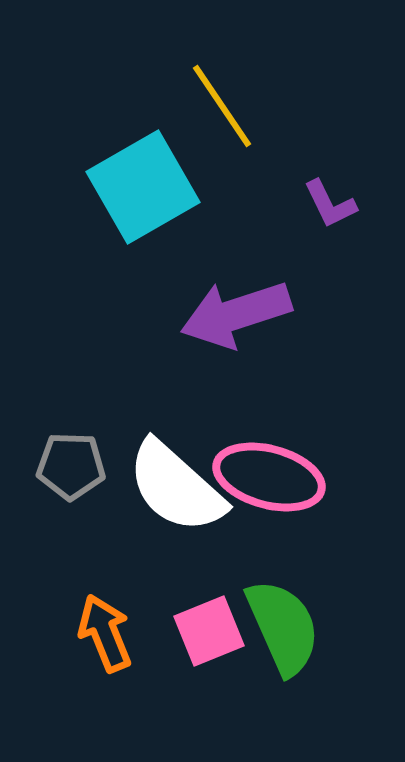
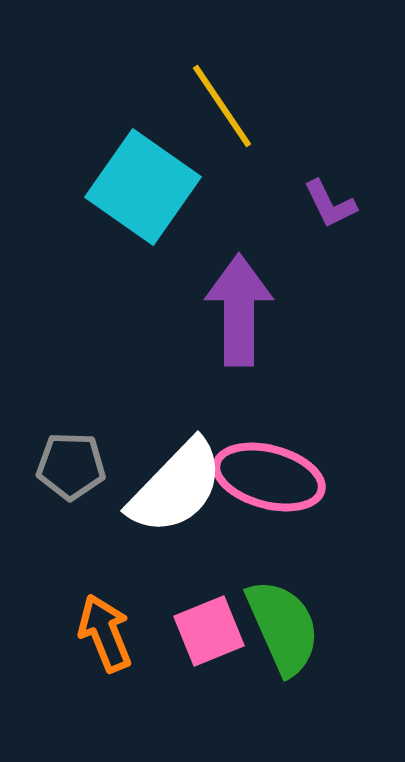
cyan square: rotated 25 degrees counterclockwise
purple arrow: moved 3 px right, 4 px up; rotated 108 degrees clockwise
white semicircle: rotated 88 degrees counterclockwise
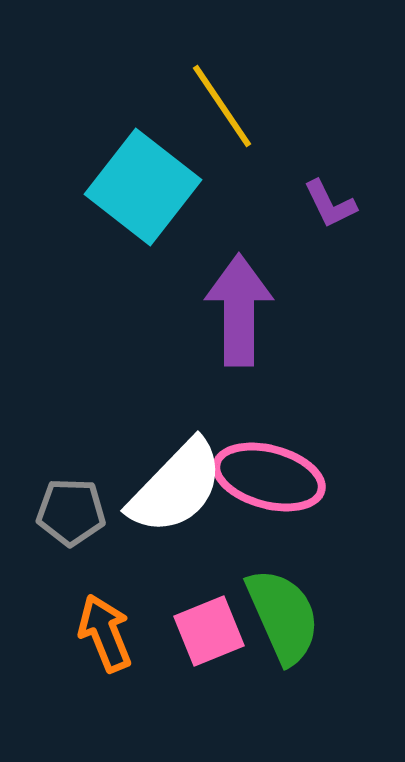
cyan square: rotated 3 degrees clockwise
gray pentagon: moved 46 px down
green semicircle: moved 11 px up
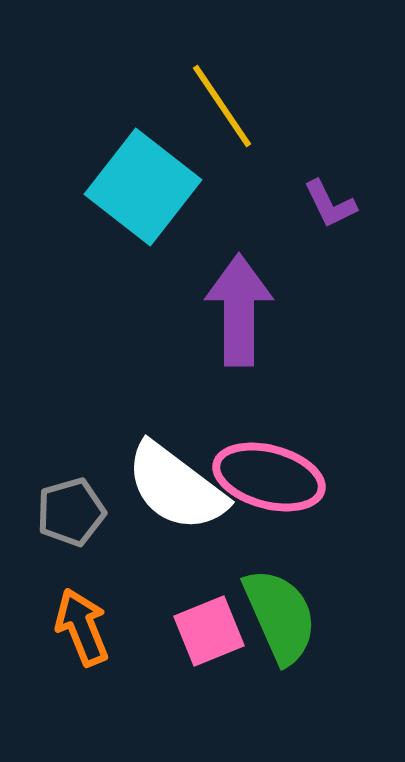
white semicircle: rotated 83 degrees clockwise
gray pentagon: rotated 18 degrees counterclockwise
green semicircle: moved 3 px left
orange arrow: moved 23 px left, 6 px up
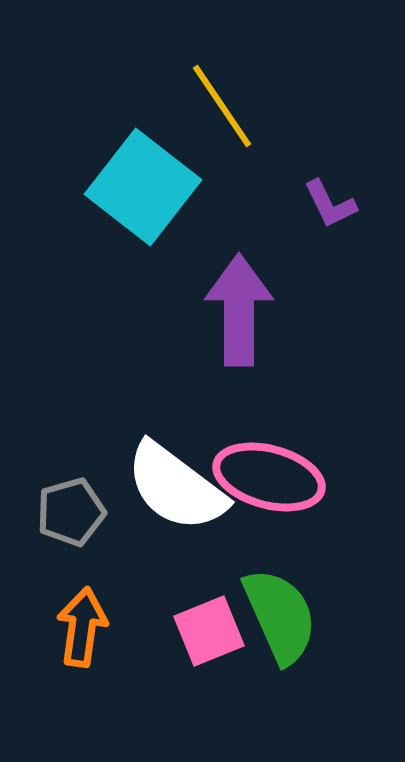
orange arrow: rotated 30 degrees clockwise
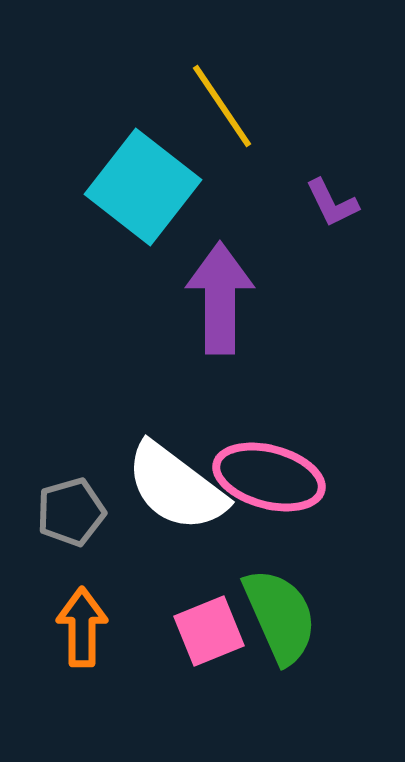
purple L-shape: moved 2 px right, 1 px up
purple arrow: moved 19 px left, 12 px up
orange arrow: rotated 8 degrees counterclockwise
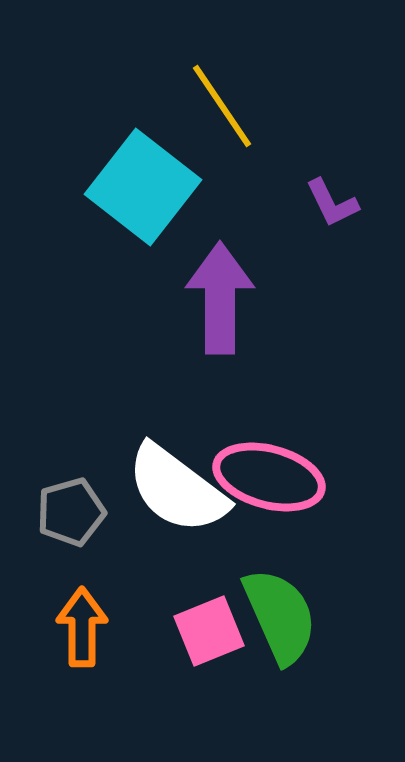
white semicircle: moved 1 px right, 2 px down
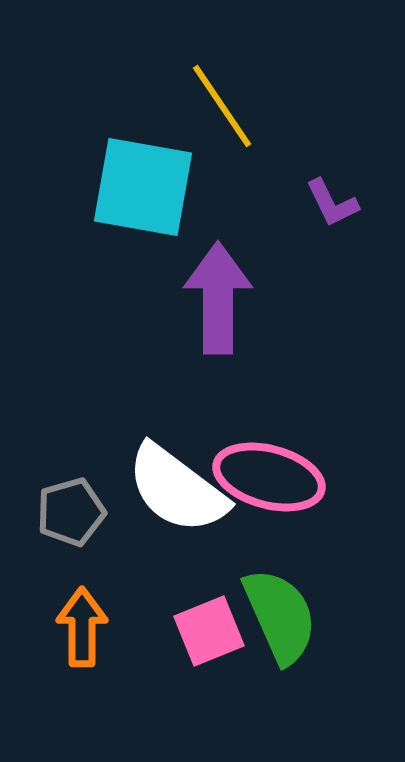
cyan square: rotated 28 degrees counterclockwise
purple arrow: moved 2 px left
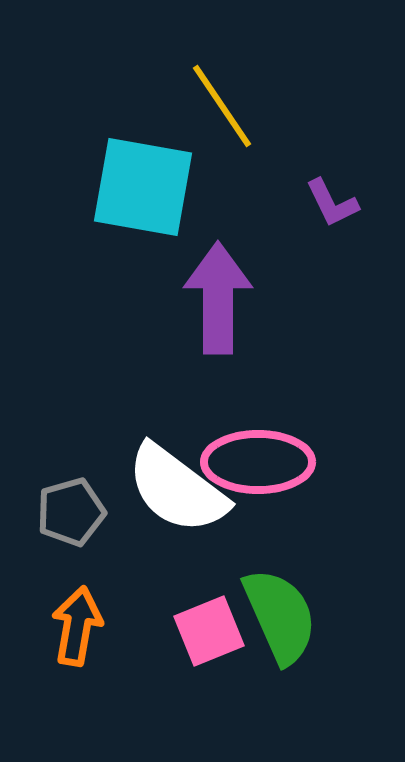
pink ellipse: moved 11 px left, 15 px up; rotated 15 degrees counterclockwise
orange arrow: moved 5 px left, 1 px up; rotated 10 degrees clockwise
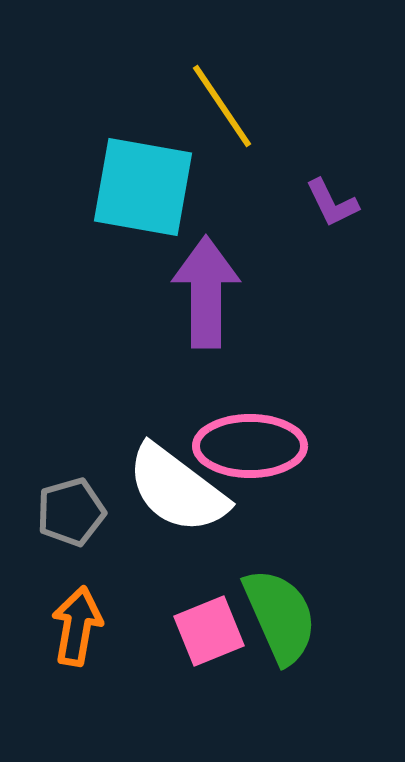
purple arrow: moved 12 px left, 6 px up
pink ellipse: moved 8 px left, 16 px up
